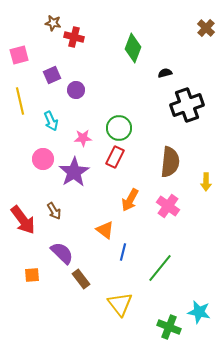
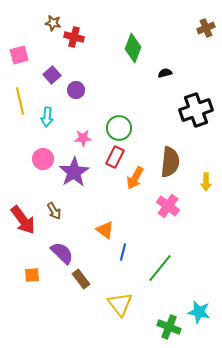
brown cross: rotated 24 degrees clockwise
purple square: rotated 18 degrees counterclockwise
black cross: moved 9 px right, 5 px down
cyan arrow: moved 4 px left, 4 px up; rotated 30 degrees clockwise
orange arrow: moved 5 px right, 22 px up
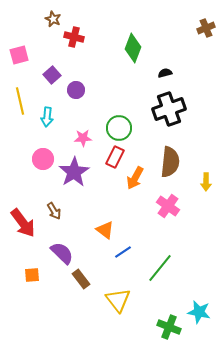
brown star: moved 4 px up; rotated 14 degrees clockwise
black cross: moved 27 px left, 1 px up
red arrow: moved 3 px down
blue line: rotated 42 degrees clockwise
yellow triangle: moved 2 px left, 4 px up
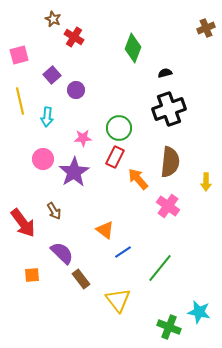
red cross: rotated 18 degrees clockwise
orange arrow: moved 3 px right, 1 px down; rotated 110 degrees clockwise
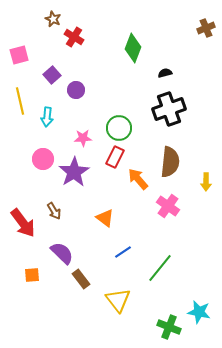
orange triangle: moved 12 px up
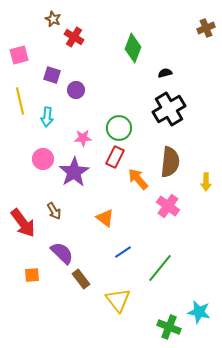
purple square: rotated 30 degrees counterclockwise
black cross: rotated 12 degrees counterclockwise
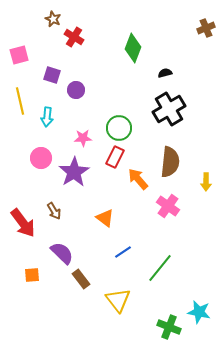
pink circle: moved 2 px left, 1 px up
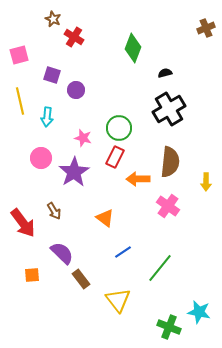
pink star: rotated 18 degrees clockwise
orange arrow: rotated 50 degrees counterclockwise
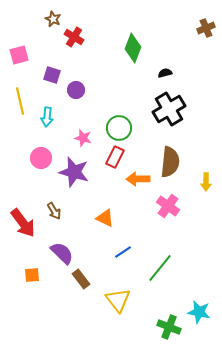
purple star: rotated 24 degrees counterclockwise
orange triangle: rotated 12 degrees counterclockwise
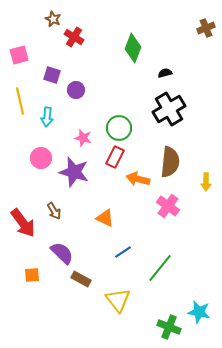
orange arrow: rotated 15 degrees clockwise
brown rectangle: rotated 24 degrees counterclockwise
